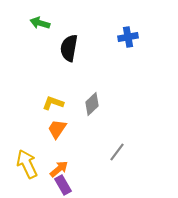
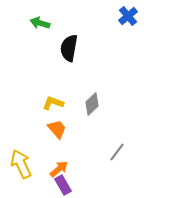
blue cross: moved 21 px up; rotated 30 degrees counterclockwise
orange trapezoid: rotated 105 degrees clockwise
yellow arrow: moved 6 px left
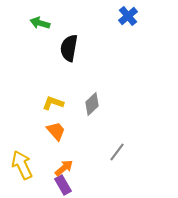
orange trapezoid: moved 1 px left, 2 px down
yellow arrow: moved 1 px right, 1 px down
orange arrow: moved 5 px right, 1 px up
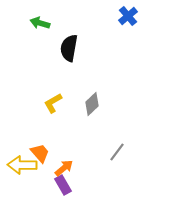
yellow L-shape: rotated 50 degrees counterclockwise
orange trapezoid: moved 16 px left, 22 px down
yellow arrow: rotated 64 degrees counterclockwise
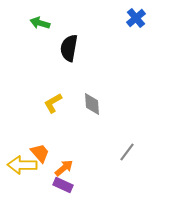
blue cross: moved 8 px right, 2 px down
gray diamond: rotated 50 degrees counterclockwise
gray line: moved 10 px right
purple rectangle: rotated 36 degrees counterclockwise
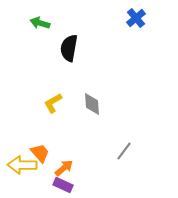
gray line: moved 3 px left, 1 px up
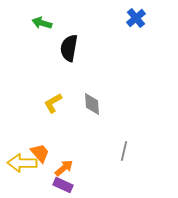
green arrow: moved 2 px right
gray line: rotated 24 degrees counterclockwise
yellow arrow: moved 2 px up
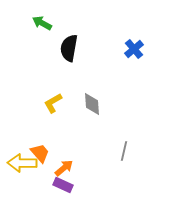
blue cross: moved 2 px left, 31 px down
green arrow: rotated 12 degrees clockwise
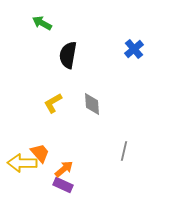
black semicircle: moved 1 px left, 7 px down
orange arrow: moved 1 px down
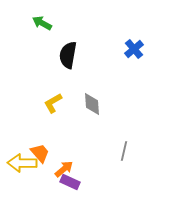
purple rectangle: moved 7 px right, 3 px up
